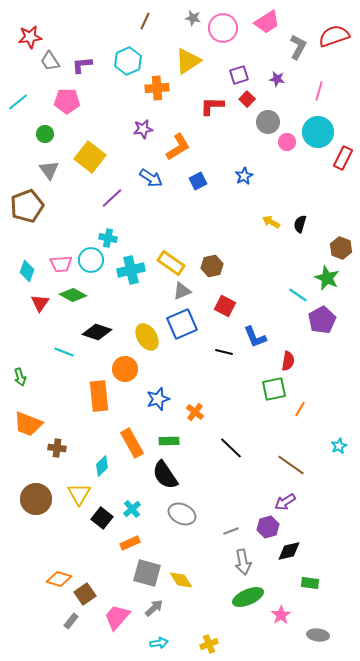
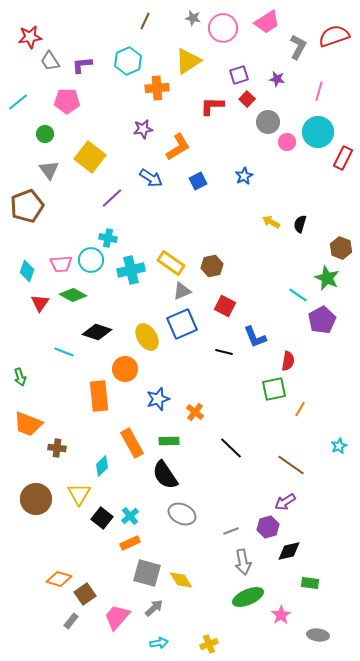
cyan cross at (132, 509): moved 2 px left, 7 px down
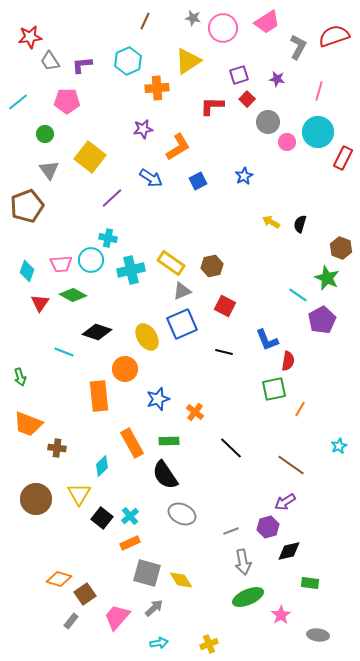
blue L-shape at (255, 337): moved 12 px right, 3 px down
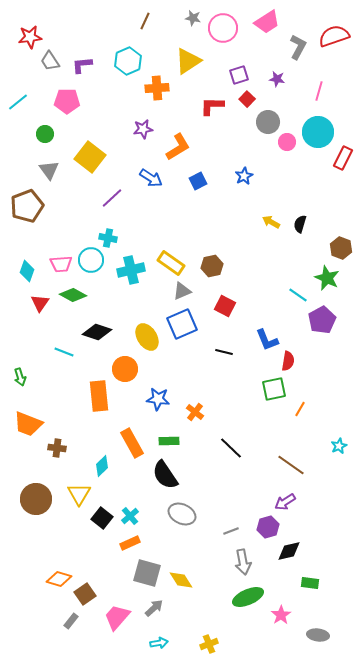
blue star at (158, 399): rotated 25 degrees clockwise
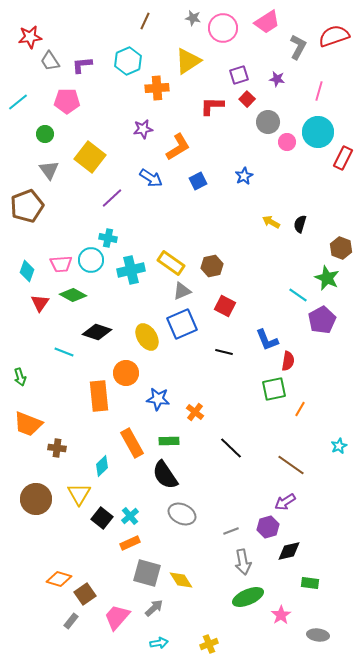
orange circle at (125, 369): moved 1 px right, 4 px down
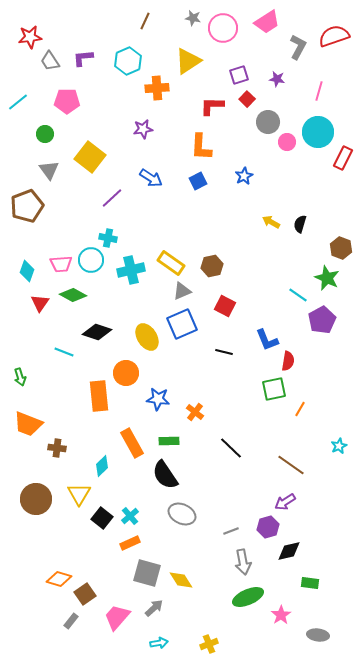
purple L-shape at (82, 65): moved 1 px right, 7 px up
orange L-shape at (178, 147): moved 23 px right; rotated 124 degrees clockwise
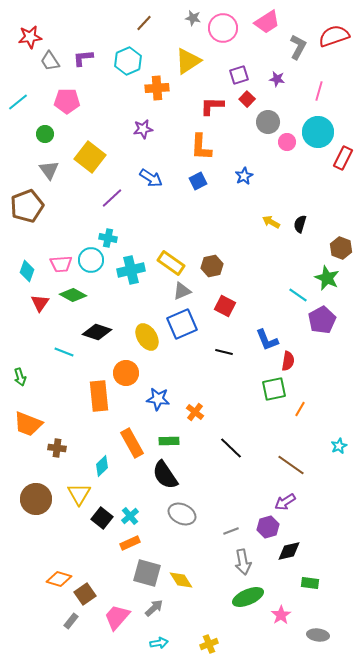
brown line at (145, 21): moved 1 px left, 2 px down; rotated 18 degrees clockwise
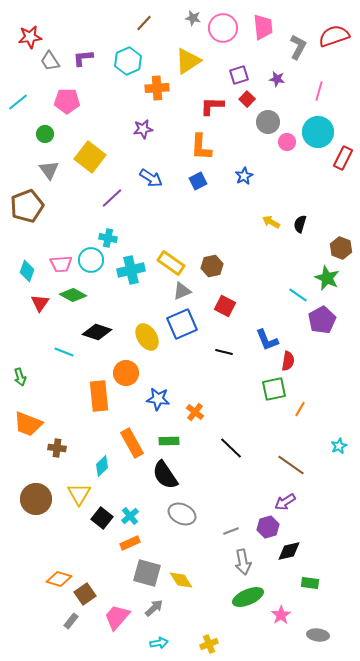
pink trapezoid at (267, 22): moved 4 px left, 5 px down; rotated 64 degrees counterclockwise
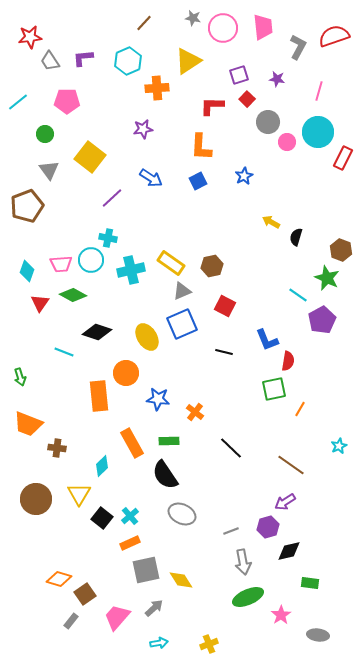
black semicircle at (300, 224): moved 4 px left, 13 px down
brown hexagon at (341, 248): moved 2 px down
gray square at (147, 573): moved 1 px left, 3 px up; rotated 28 degrees counterclockwise
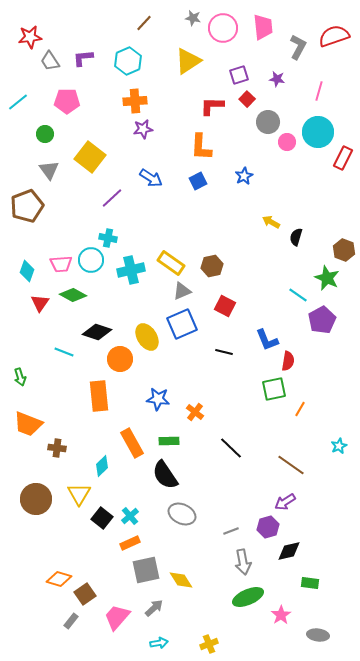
orange cross at (157, 88): moved 22 px left, 13 px down
brown hexagon at (341, 250): moved 3 px right
orange circle at (126, 373): moved 6 px left, 14 px up
